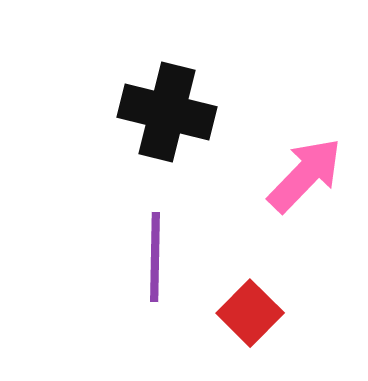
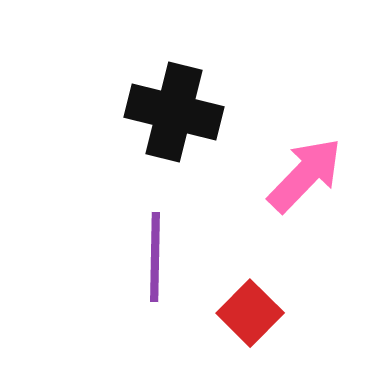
black cross: moved 7 px right
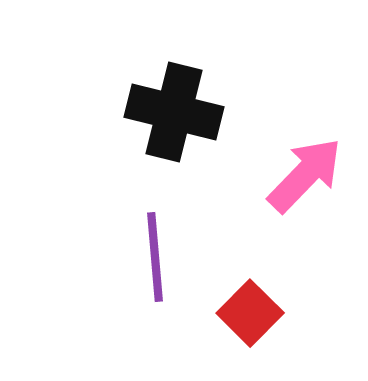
purple line: rotated 6 degrees counterclockwise
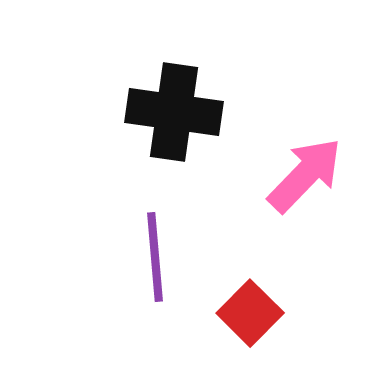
black cross: rotated 6 degrees counterclockwise
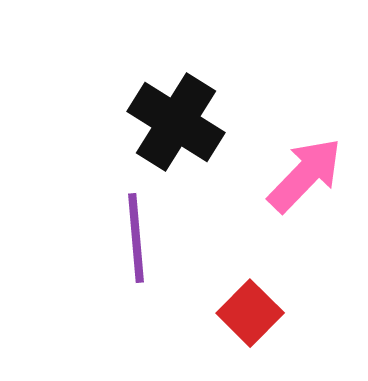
black cross: moved 2 px right, 10 px down; rotated 24 degrees clockwise
purple line: moved 19 px left, 19 px up
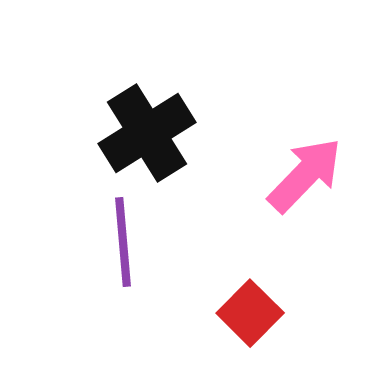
black cross: moved 29 px left, 11 px down; rotated 26 degrees clockwise
purple line: moved 13 px left, 4 px down
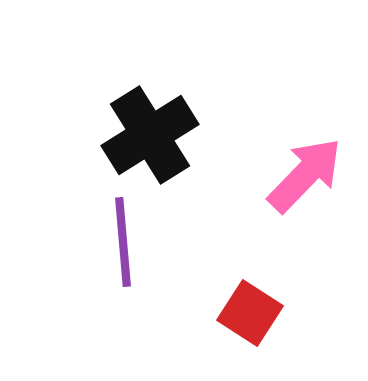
black cross: moved 3 px right, 2 px down
red square: rotated 12 degrees counterclockwise
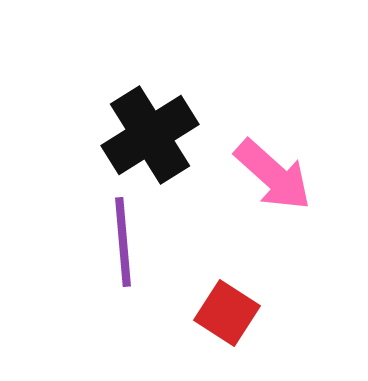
pink arrow: moved 32 px left; rotated 88 degrees clockwise
red square: moved 23 px left
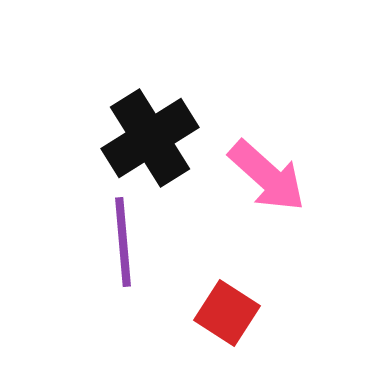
black cross: moved 3 px down
pink arrow: moved 6 px left, 1 px down
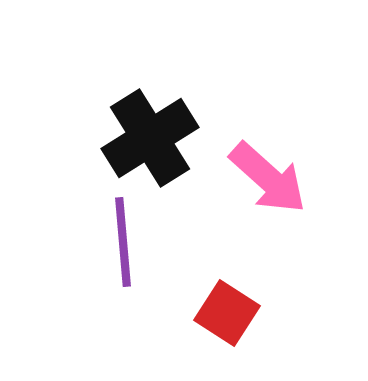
pink arrow: moved 1 px right, 2 px down
